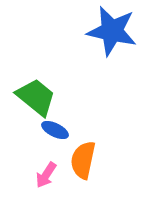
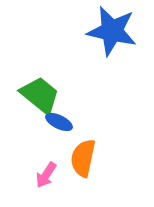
green trapezoid: moved 4 px right, 2 px up
blue ellipse: moved 4 px right, 8 px up
orange semicircle: moved 2 px up
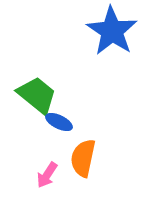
blue star: rotated 21 degrees clockwise
green trapezoid: moved 3 px left
pink arrow: moved 1 px right
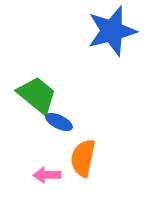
blue star: rotated 24 degrees clockwise
pink arrow: rotated 56 degrees clockwise
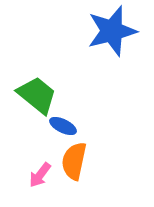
blue ellipse: moved 4 px right, 4 px down
orange semicircle: moved 9 px left, 3 px down
pink arrow: moved 7 px left; rotated 52 degrees counterclockwise
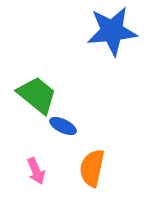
blue star: rotated 9 degrees clockwise
orange semicircle: moved 18 px right, 7 px down
pink arrow: moved 4 px left, 4 px up; rotated 60 degrees counterclockwise
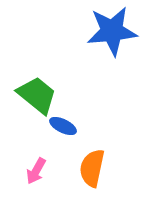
pink arrow: rotated 52 degrees clockwise
